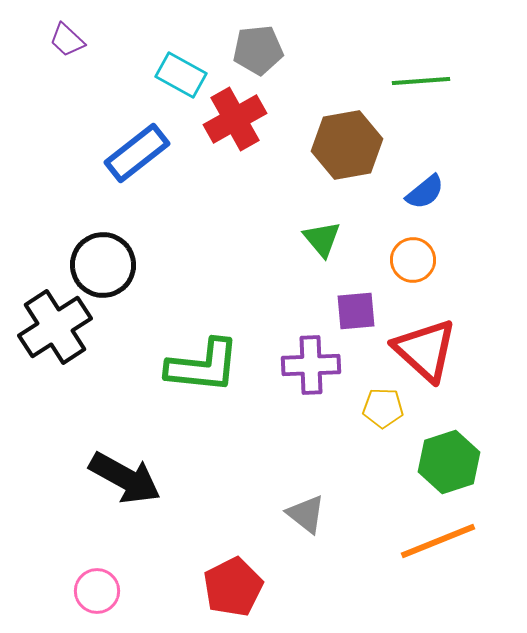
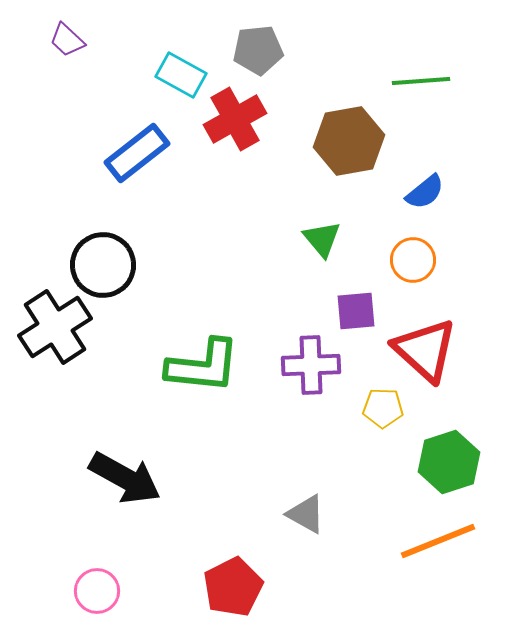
brown hexagon: moved 2 px right, 4 px up
gray triangle: rotated 9 degrees counterclockwise
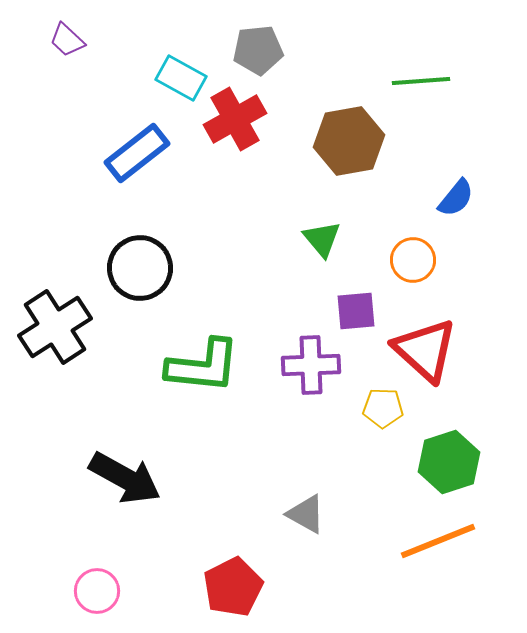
cyan rectangle: moved 3 px down
blue semicircle: moved 31 px right, 6 px down; rotated 12 degrees counterclockwise
black circle: moved 37 px right, 3 px down
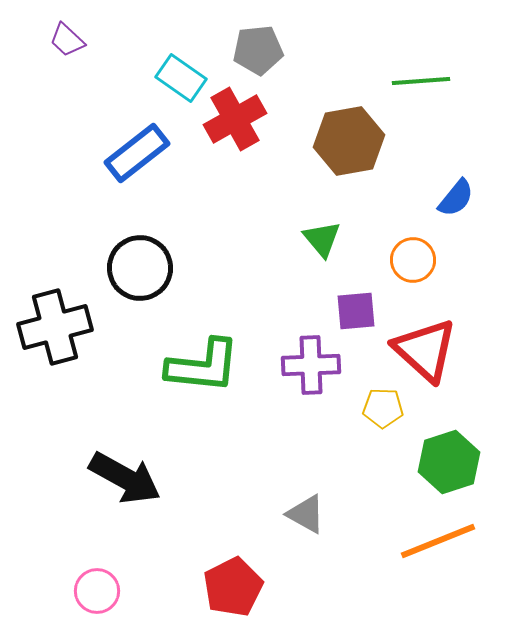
cyan rectangle: rotated 6 degrees clockwise
black cross: rotated 18 degrees clockwise
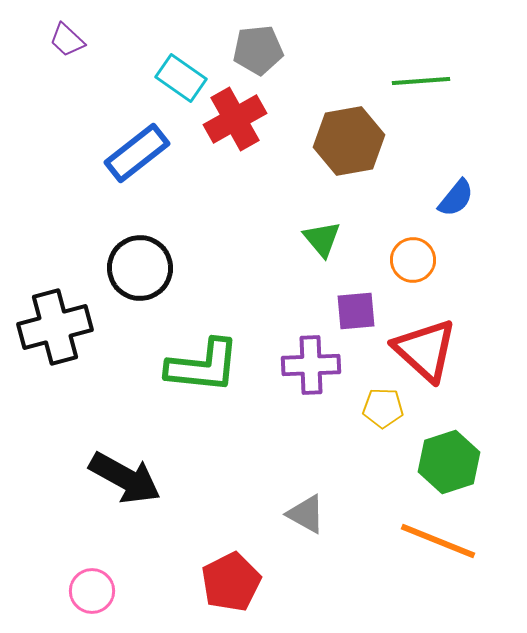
orange line: rotated 44 degrees clockwise
red pentagon: moved 2 px left, 5 px up
pink circle: moved 5 px left
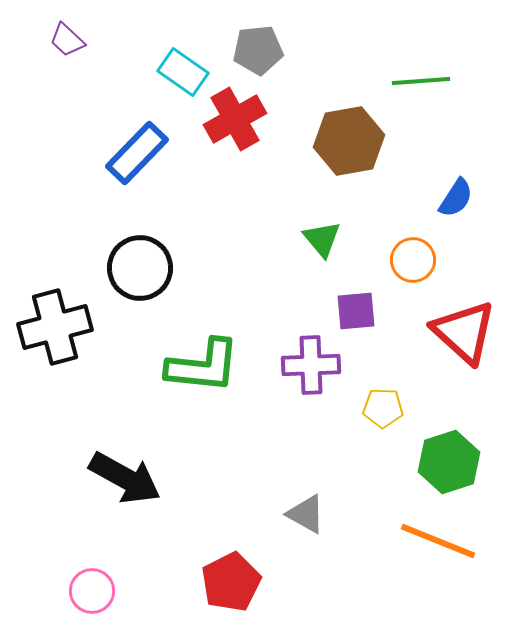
cyan rectangle: moved 2 px right, 6 px up
blue rectangle: rotated 8 degrees counterclockwise
blue semicircle: rotated 6 degrees counterclockwise
red triangle: moved 39 px right, 18 px up
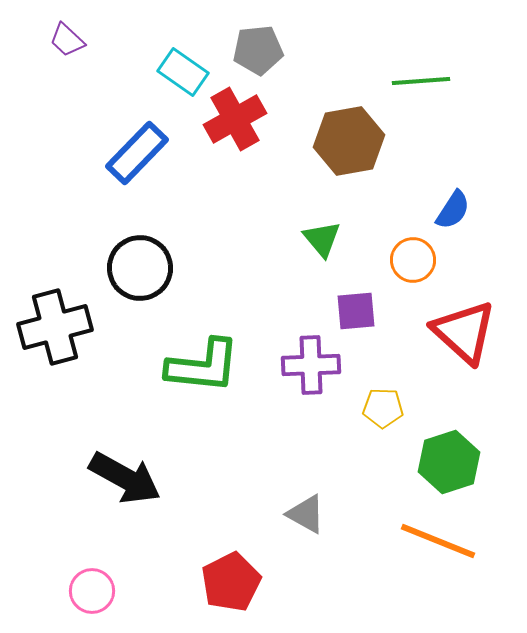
blue semicircle: moved 3 px left, 12 px down
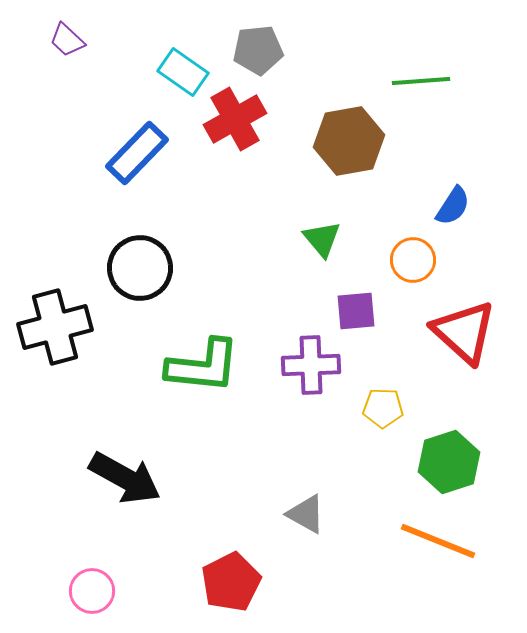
blue semicircle: moved 4 px up
